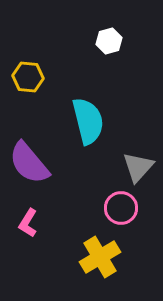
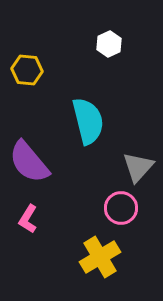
white hexagon: moved 3 px down; rotated 10 degrees counterclockwise
yellow hexagon: moved 1 px left, 7 px up
purple semicircle: moved 1 px up
pink L-shape: moved 4 px up
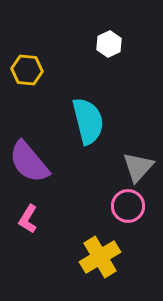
pink circle: moved 7 px right, 2 px up
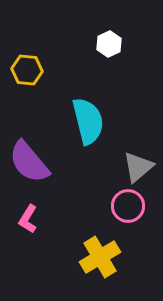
gray triangle: rotated 8 degrees clockwise
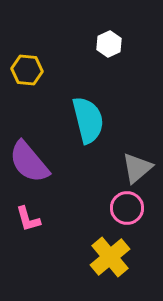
cyan semicircle: moved 1 px up
gray triangle: moved 1 px left, 1 px down
pink circle: moved 1 px left, 2 px down
pink L-shape: rotated 48 degrees counterclockwise
yellow cross: moved 10 px right; rotated 9 degrees counterclockwise
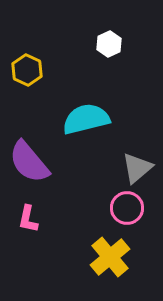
yellow hexagon: rotated 20 degrees clockwise
cyan semicircle: moved 2 px left, 1 px up; rotated 90 degrees counterclockwise
pink L-shape: rotated 28 degrees clockwise
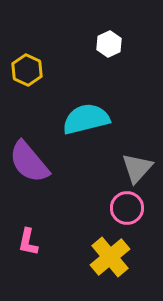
gray triangle: rotated 8 degrees counterclockwise
pink L-shape: moved 23 px down
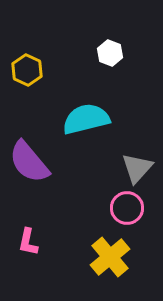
white hexagon: moved 1 px right, 9 px down; rotated 15 degrees counterclockwise
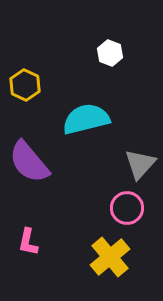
yellow hexagon: moved 2 px left, 15 px down
gray triangle: moved 3 px right, 4 px up
